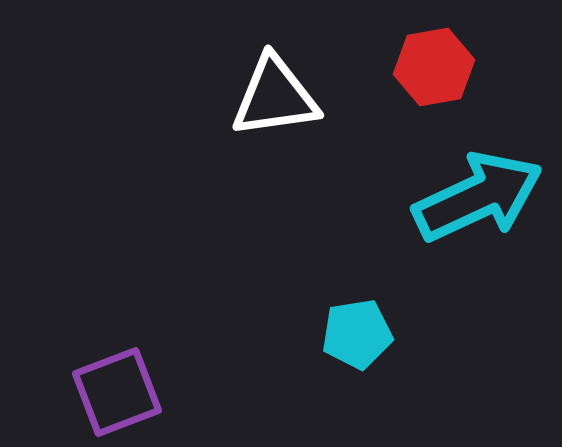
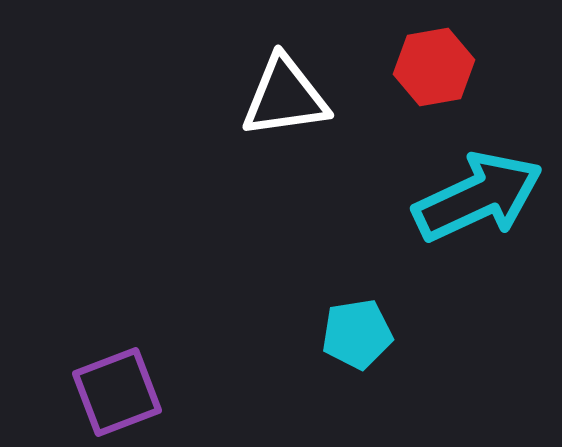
white triangle: moved 10 px right
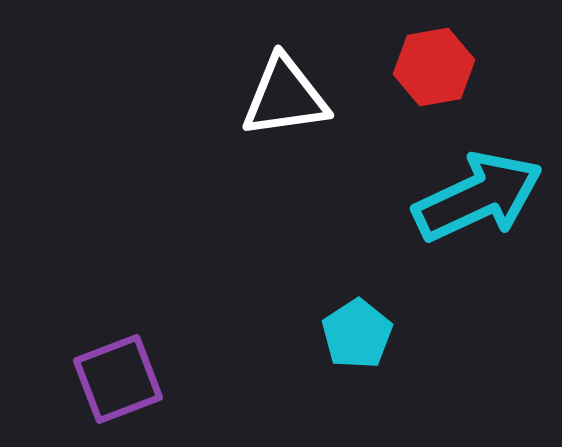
cyan pentagon: rotated 24 degrees counterclockwise
purple square: moved 1 px right, 13 px up
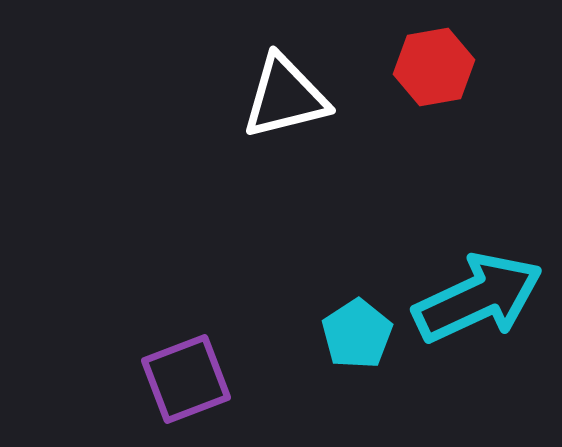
white triangle: rotated 6 degrees counterclockwise
cyan arrow: moved 101 px down
purple square: moved 68 px right
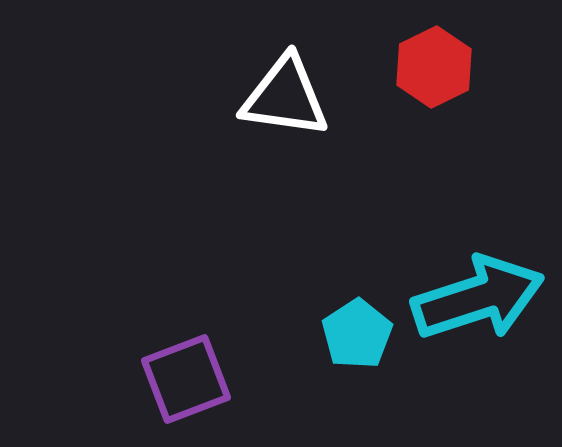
red hexagon: rotated 16 degrees counterclockwise
white triangle: rotated 22 degrees clockwise
cyan arrow: rotated 7 degrees clockwise
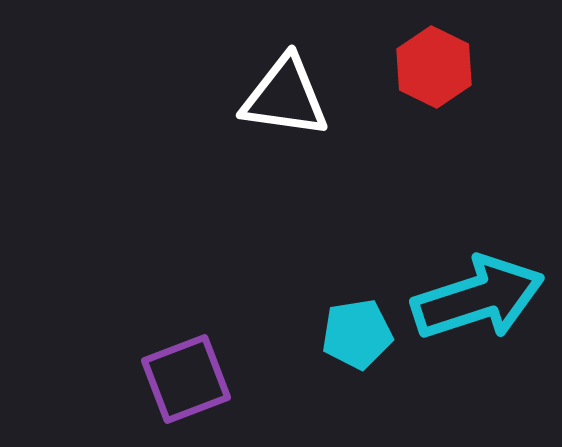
red hexagon: rotated 8 degrees counterclockwise
cyan pentagon: rotated 24 degrees clockwise
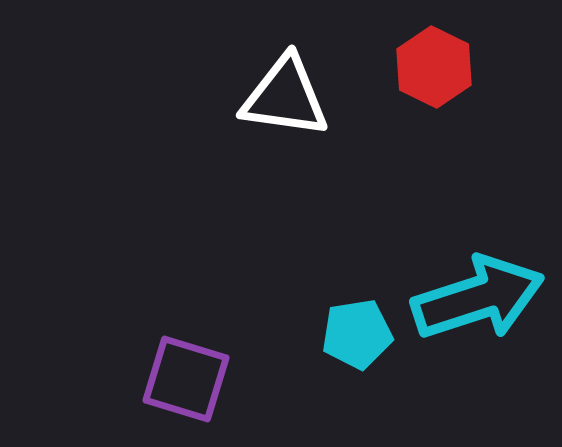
purple square: rotated 38 degrees clockwise
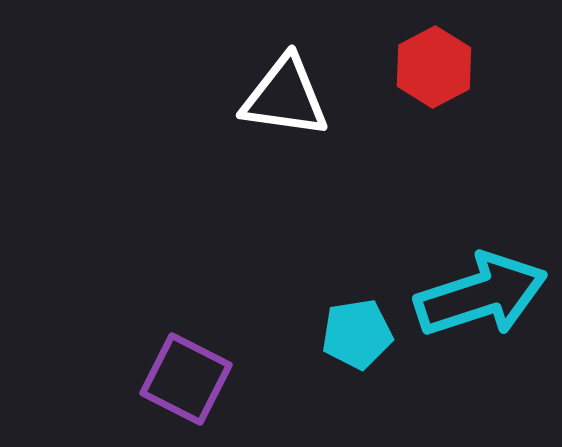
red hexagon: rotated 6 degrees clockwise
cyan arrow: moved 3 px right, 3 px up
purple square: rotated 10 degrees clockwise
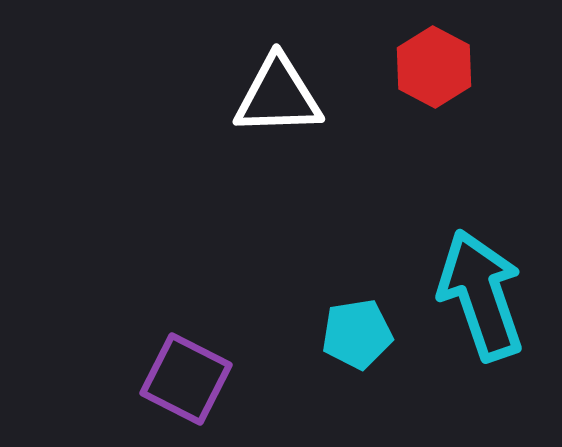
red hexagon: rotated 4 degrees counterclockwise
white triangle: moved 7 px left, 1 px up; rotated 10 degrees counterclockwise
cyan arrow: rotated 91 degrees counterclockwise
